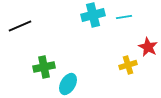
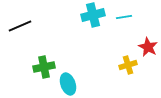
cyan ellipse: rotated 50 degrees counterclockwise
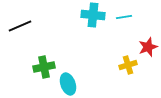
cyan cross: rotated 20 degrees clockwise
red star: rotated 24 degrees clockwise
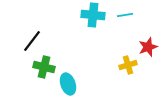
cyan line: moved 1 px right, 2 px up
black line: moved 12 px right, 15 px down; rotated 30 degrees counterclockwise
green cross: rotated 25 degrees clockwise
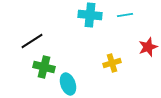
cyan cross: moved 3 px left
black line: rotated 20 degrees clockwise
yellow cross: moved 16 px left, 2 px up
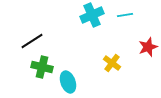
cyan cross: moved 2 px right; rotated 30 degrees counterclockwise
yellow cross: rotated 36 degrees counterclockwise
green cross: moved 2 px left
cyan ellipse: moved 2 px up
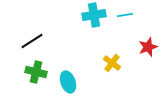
cyan cross: moved 2 px right; rotated 15 degrees clockwise
green cross: moved 6 px left, 5 px down
